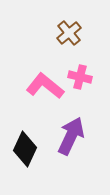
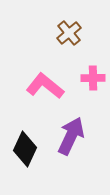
pink cross: moved 13 px right, 1 px down; rotated 15 degrees counterclockwise
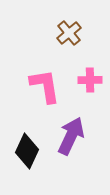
pink cross: moved 3 px left, 2 px down
pink L-shape: rotated 42 degrees clockwise
black diamond: moved 2 px right, 2 px down
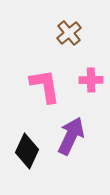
pink cross: moved 1 px right
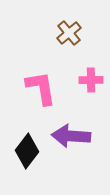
pink L-shape: moved 4 px left, 2 px down
purple arrow: rotated 111 degrees counterclockwise
black diamond: rotated 12 degrees clockwise
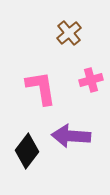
pink cross: rotated 15 degrees counterclockwise
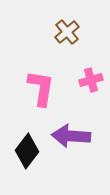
brown cross: moved 2 px left, 1 px up
pink L-shape: rotated 18 degrees clockwise
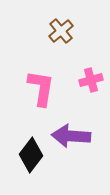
brown cross: moved 6 px left, 1 px up
black diamond: moved 4 px right, 4 px down
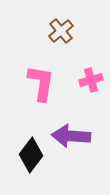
pink L-shape: moved 5 px up
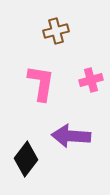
brown cross: moved 5 px left; rotated 25 degrees clockwise
black diamond: moved 5 px left, 4 px down
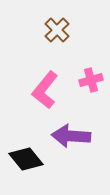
brown cross: moved 1 px right, 1 px up; rotated 30 degrees counterclockwise
pink L-shape: moved 4 px right, 7 px down; rotated 150 degrees counterclockwise
black diamond: rotated 76 degrees counterclockwise
